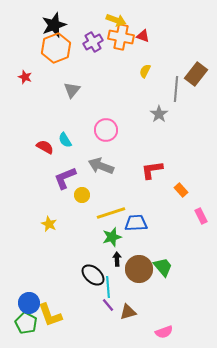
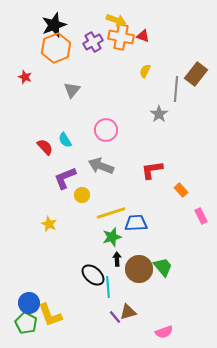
red semicircle: rotated 18 degrees clockwise
purple line: moved 7 px right, 12 px down
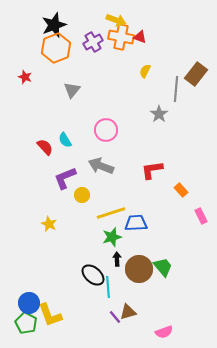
red triangle: moved 3 px left, 1 px down
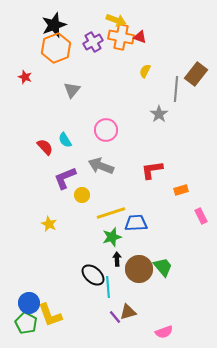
orange rectangle: rotated 64 degrees counterclockwise
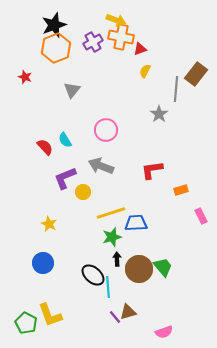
red triangle: moved 12 px down; rotated 40 degrees counterclockwise
yellow circle: moved 1 px right, 3 px up
blue circle: moved 14 px right, 40 px up
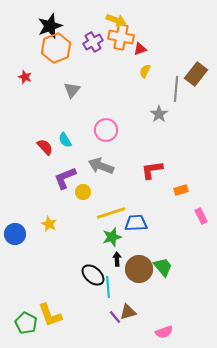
black star: moved 4 px left, 1 px down
blue circle: moved 28 px left, 29 px up
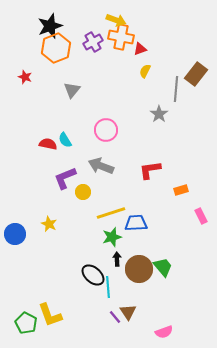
red semicircle: moved 3 px right, 3 px up; rotated 36 degrees counterclockwise
red L-shape: moved 2 px left
brown triangle: rotated 48 degrees counterclockwise
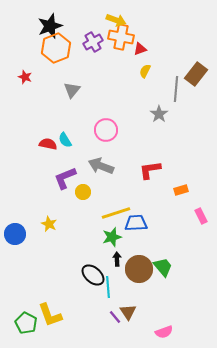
yellow line: moved 5 px right
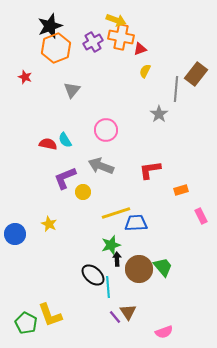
green star: moved 1 px left, 8 px down
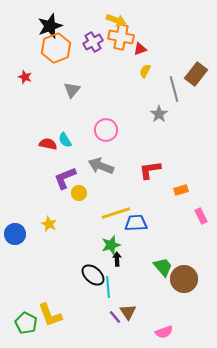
gray line: moved 2 px left; rotated 20 degrees counterclockwise
yellow circle: moved 4 px left, 1 px down
brown circle: moved 45 px right, 10 px down
